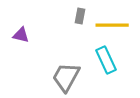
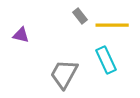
gray rectangle: rotated 49 degrees counterclockwise
gray trapezoid: moved 2 px left, 3 px up
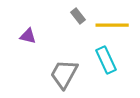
gray rectangle: moved 2 px left
purple triangle: moved 7 px right, 1 px down
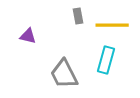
gray rectangle: rotated 28 degrees clockwise
cyan rectangle: rotated 40 degrees clockwise
gray trapezoid: rotated 56 degrees counterclockwise
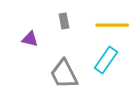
gray rectangle: moved 14 px left, 5 px down
purple triangle: moved 2 px right, 3 px down
cyan rectangle: rotated 20 degrees clockwise
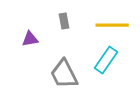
purple triangle: rotated 24 degrees counterclockwise
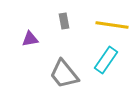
yellow line: rotated 8 degrees clockwise
gray trapezoid: rotated 12 degrees counterclockwise
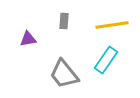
gray rectangle: rotated 14 degrees clockwise
yellow line: rotated 16 degrees counterclockwise
purple triangle: moved 2 px left
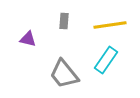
yellow line: moved 2 px left
purple triangle: rotated 24 degrees clockwise
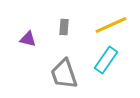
gray rectangle: moved 6 px down
yellow line: moved 1 px right; rotated 16 degrees counterclockwise
gray trapezoid: rotated 20 degrees clockwise
